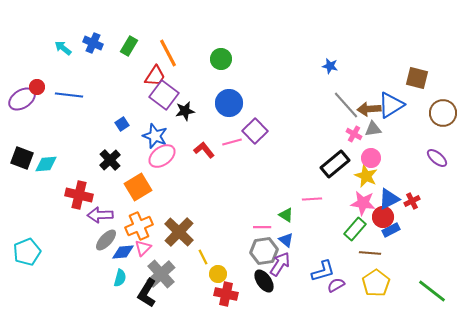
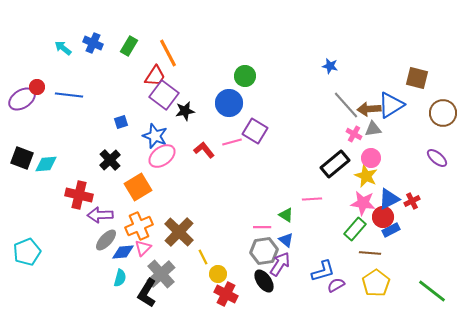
green circle at (221, 59): moved 24 px right, 17 px down
blue square at (122, 124): moved 1 px left, 2 px up; rotated 16 degrees clockwise
purple square at (255, 131): rotated 15 degrees counterclockwise
red cross at (226, 294): rotated 15 degrees clockwise
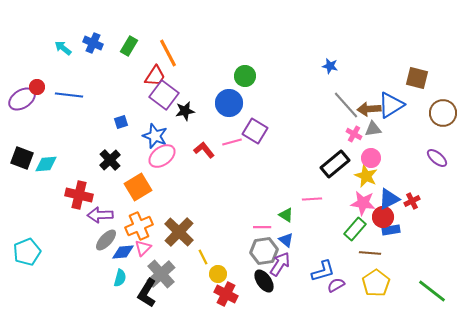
blue rectangle at (391, 230): rotated 18 degrees clockwise
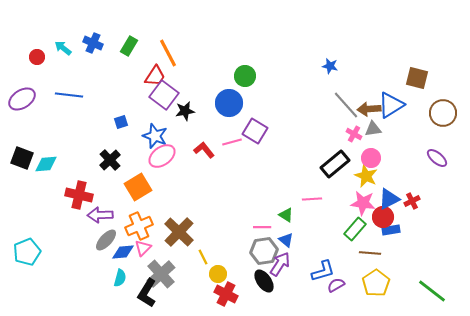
red circle at (37, 87): moved 30 px up
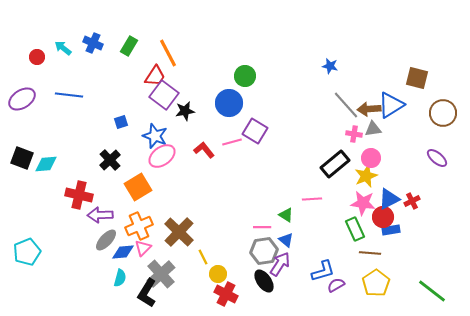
pink cross at (354, 134): rotated 21 degrees counterclockwise
yellow star at (366, 176): rotated 25 degrees clockwise
green rectangle at (355, 229): rotated 65 degrees counterclockwise
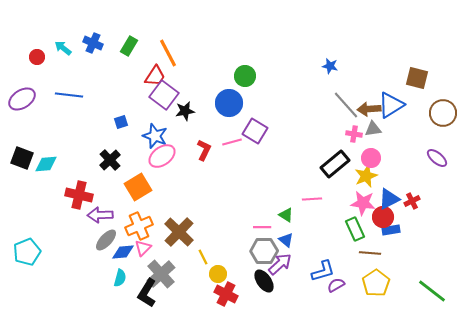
red L-shape at (204, 150): rotated 65 degrees clockwise
gray hexagon at (264, 251): rotated 8 degrees clockwise
purple arrow at (280, 264): rotated 15 degrees clockwise
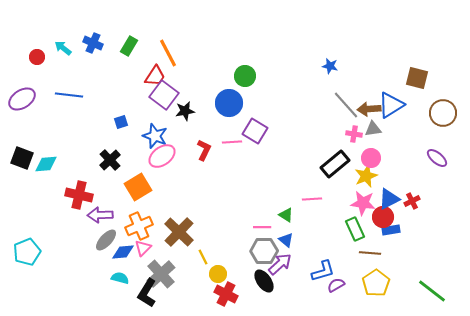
pink line at (232, 142): rotated 12 degrees clockwise
cyan semicircle at (120, 278): rotated 90 degrees counterclockwise
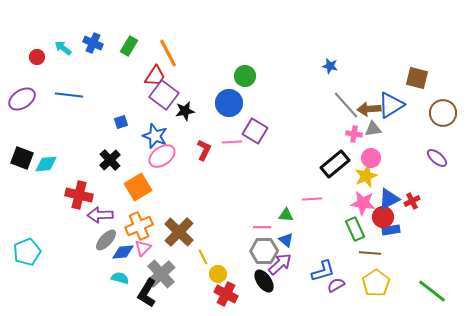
green triangle at (286, 215): rotated 28 degrees counterclockwise
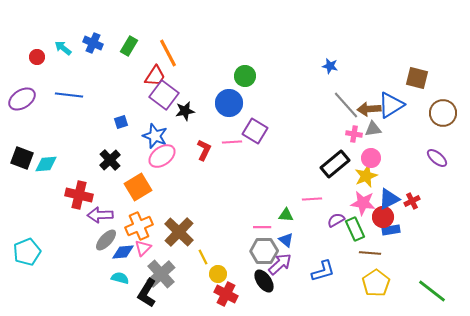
purple semicircle at (336, 285): moved 65 px up
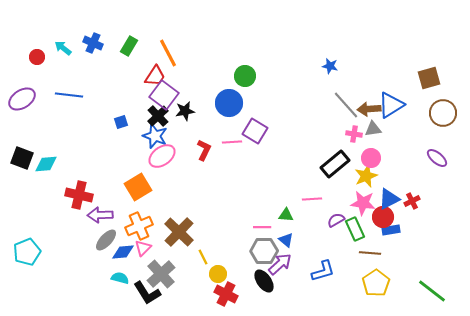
brown square at (417, 78): moved 12 px right; rotated 30 degrees counterclockwise
black cross at (110, 160): moved 48 px right, 44 px up
black L-shape at (147, 293): rotated 64 degrees counterclockwise
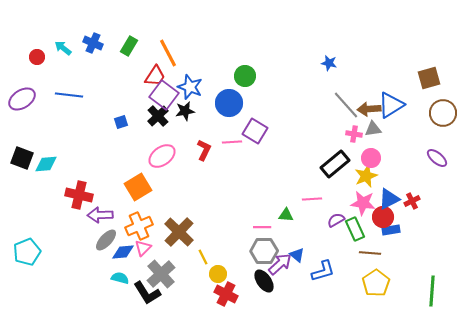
blue star at (330, 66): moved 1 px left, 3 px up
blue star at (155, 136): moved 35 px right, 49 px up
blue triangle at (286, 240): moved 11 px right, 15 px down
green line at (432, 291): rotated 56 degrees clockwise
